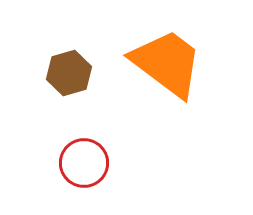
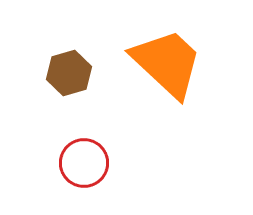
orange trapezoid: rotated 6 degrees clockwise
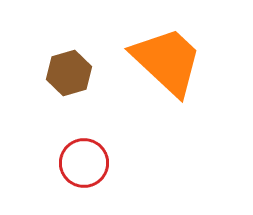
orange trapezoid: moved 2 px up
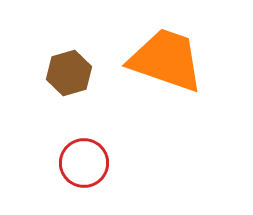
orange trapezoid: moved 1 px left, 1 px up; rotated 24 degrees counterclockwise
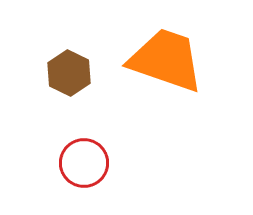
brown hexagon: rotated 18 degrees counterclockwise
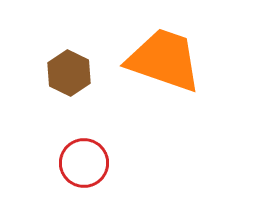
orange trapezoid: moved 2 px left
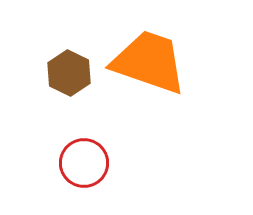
orange trapezoid: moved 15 px left, 2 px down
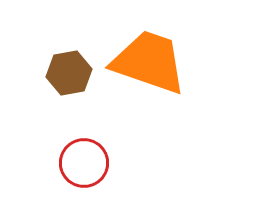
brown hexagon: rotated 24 degrees clockwise
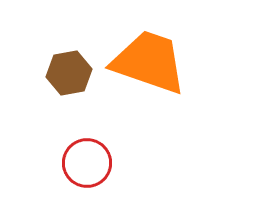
red circle: moved 3 px right
